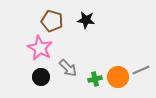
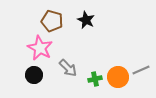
black star: rotated 18 degrees clockwise
black circle: moved 7 px left, 2 px up
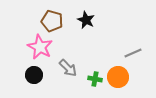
pink star: moved 1 px up
gray line: moved 8 px left, 17 px up
green cross: rotated 24 degrees clockwise
